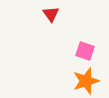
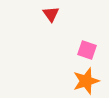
pink square: moved 2 px right, 1 px up
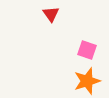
orange star: moved 1 px right
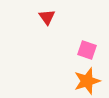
red triangle: moved 4 px left, 3 px down
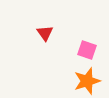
red triangle: moved 2 px left, 16 px down
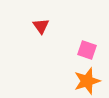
red triangle: moved 4 px left, 7 px up
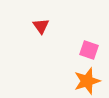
pink square: moved 2 px right
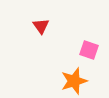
orange star: moved 13 px left
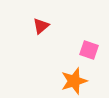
red triangle: rotated 24 degrees clockwise
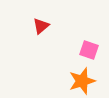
orange star: moved 8 px right
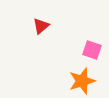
pink square: moved 3 px right
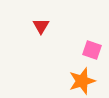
red triangle: rotated 18 degrees counterclockwise
